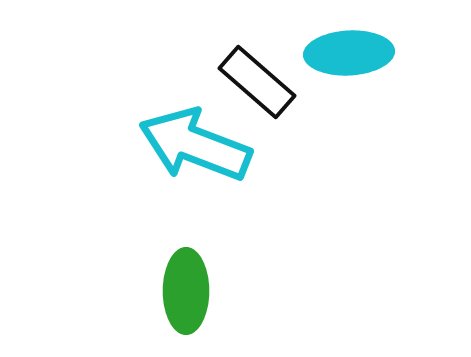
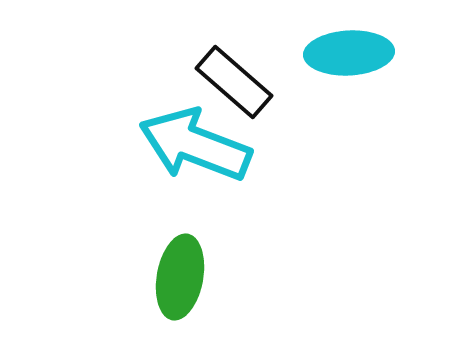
black rectangle: moved 23 px left
green ellipse: moved 6 px left, 14 px up; rotated 10 degrees clockwise
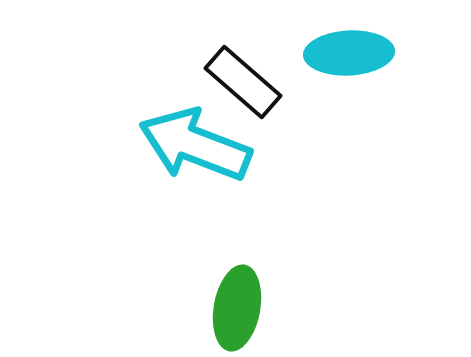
black rectangle: moved 9 px right
green ellipse: moved 57 px right, 31 px down
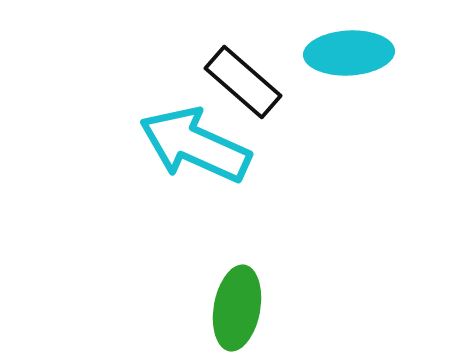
cyan arrow: rotated 3 degrees clockwise
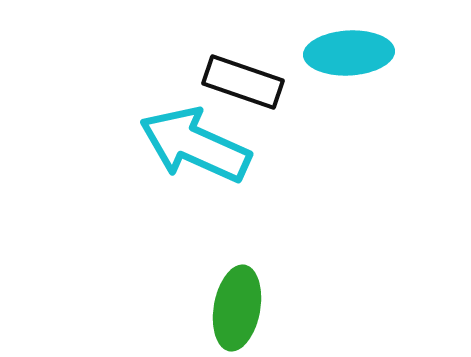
black rectangle: rotated 22 degrees counterclockwise
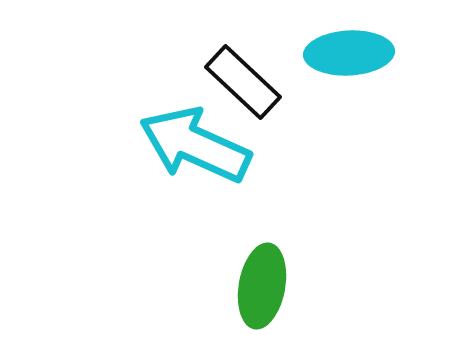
black rectangle: rotated 24 degrees clockwise
green ellipse: moved 25 px right, 22 px up
